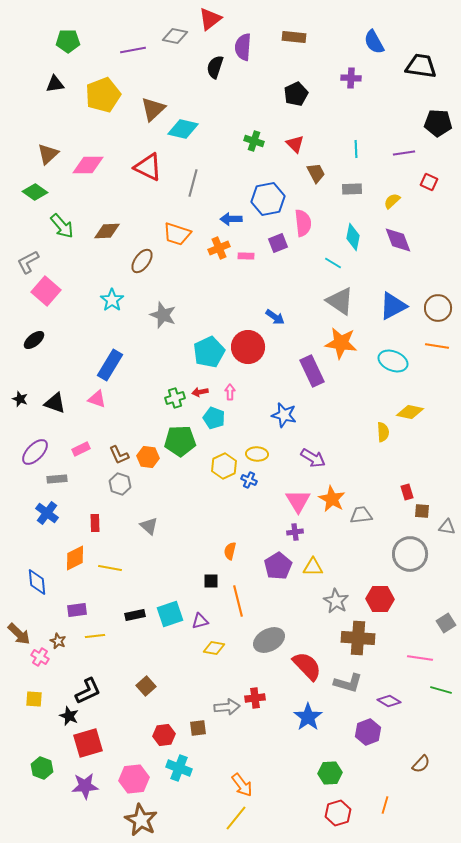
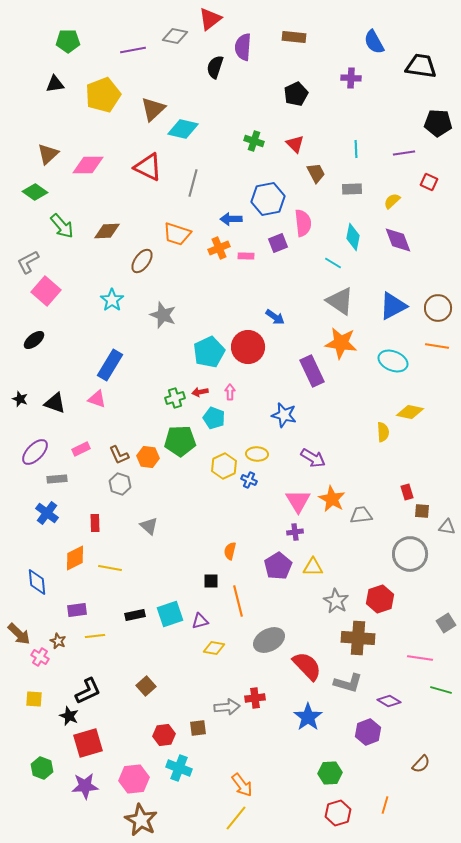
red hexagon at (380, 599): rotated 20 degrees counterclockwise
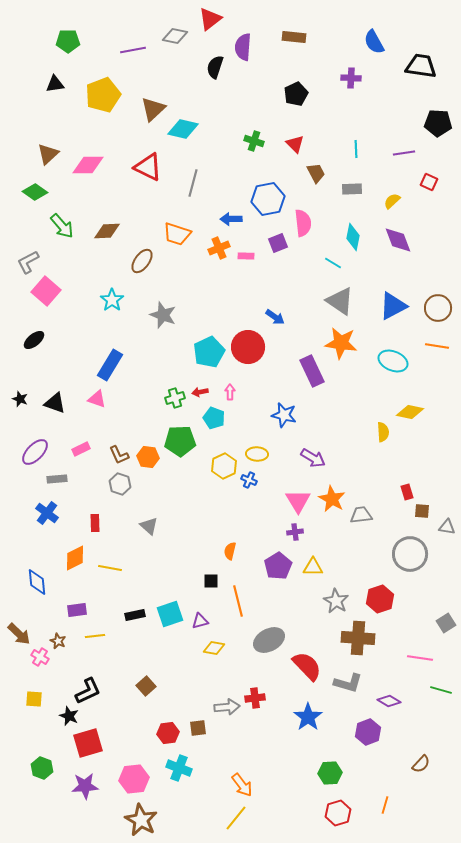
red hexagon at (164, 735): moved 4 px right, 2 px up
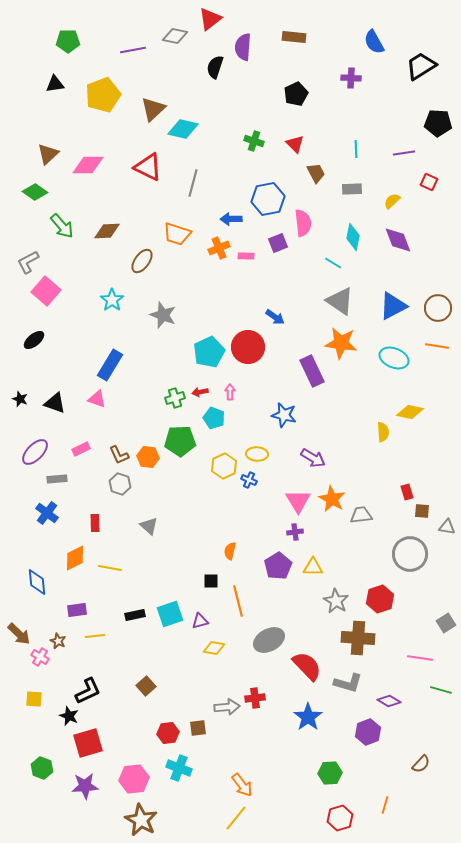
black trapezoid at (421, 66): rotated 40 degrees counterclockwise
cyan ellipse at (393, 361): moved 1 px right, 3 px up
red hexagon at (338, 813): moved 2 px right, 5 px down
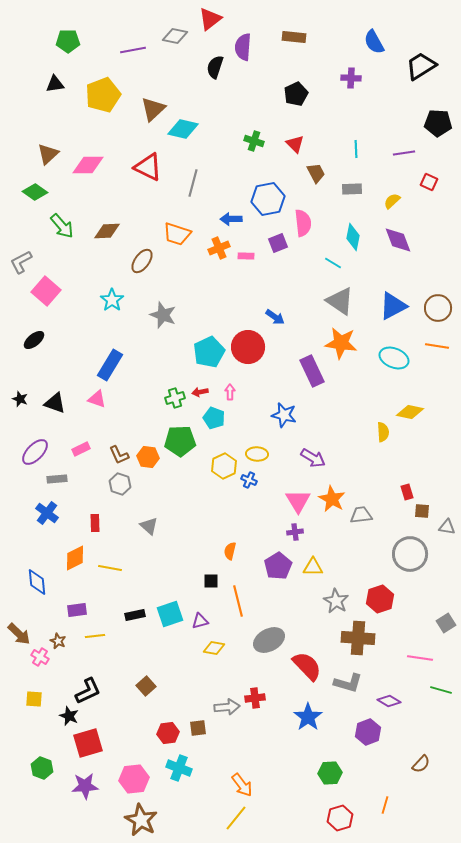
gray L-shape at (28, 262): moved 7 px left
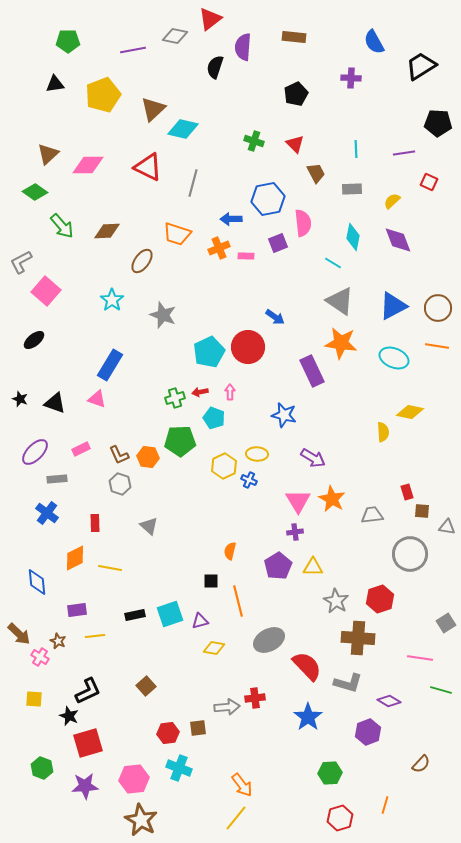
gray trapezoid at (361, 515): moved 11 px right
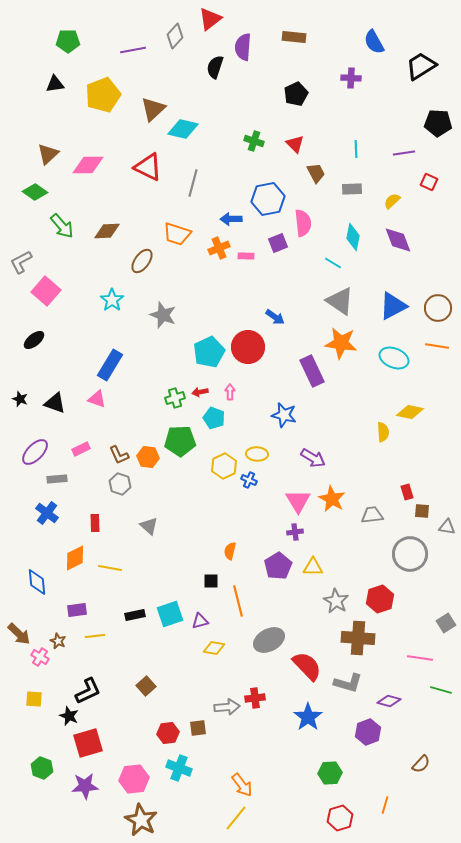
gray diamond at (175, 36): rotated 60 degrees counterclockwise
purple diamond at (389, 701): rotated 15 degrees counterclockwise
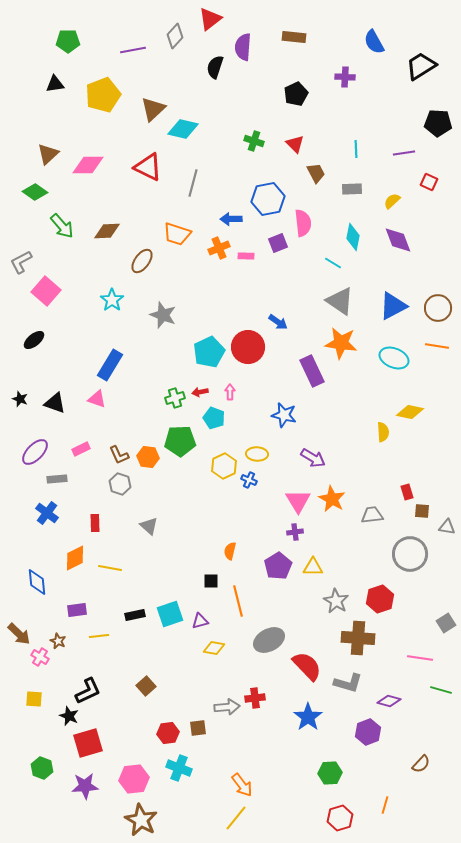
purple cross at (351, 78): moved 6 px left, 1 px up
blue arrow at (275, 317): moved 3 px right, 5 px down
yellow line at (95, 636): moved 4 px right
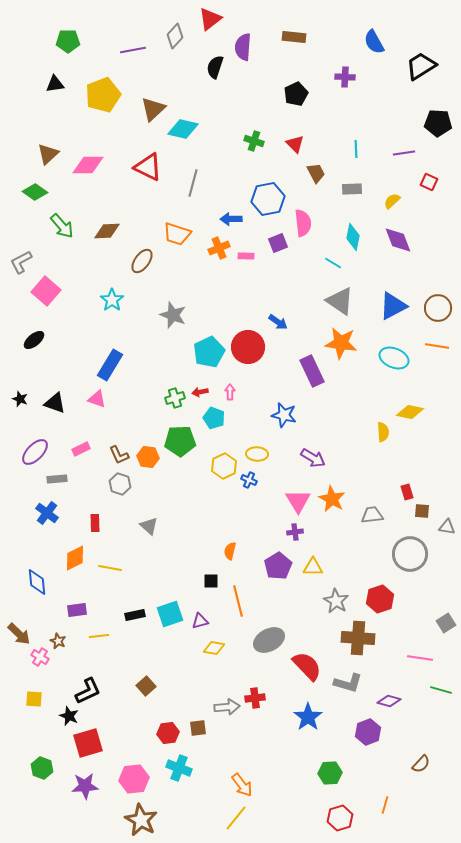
gray star at (163, 315): moved 10 px right
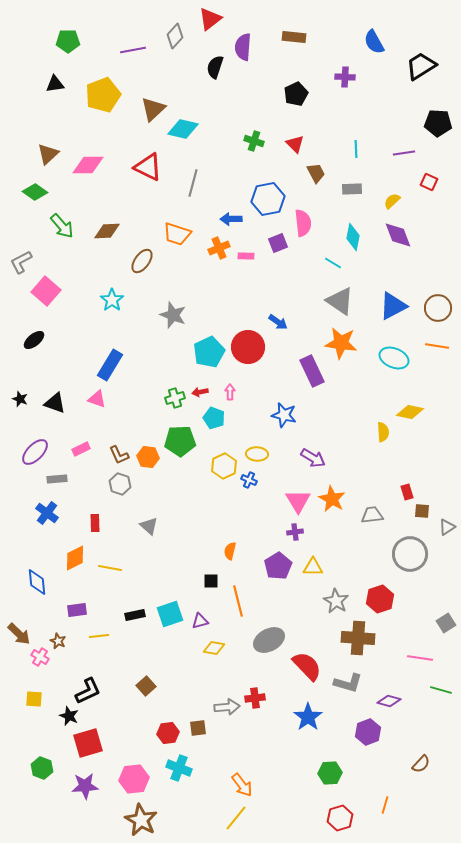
purple diamond at (398, 240): moved 5 px up
gray triangle at (447, 527): rotated 42 degrees counterclockwise
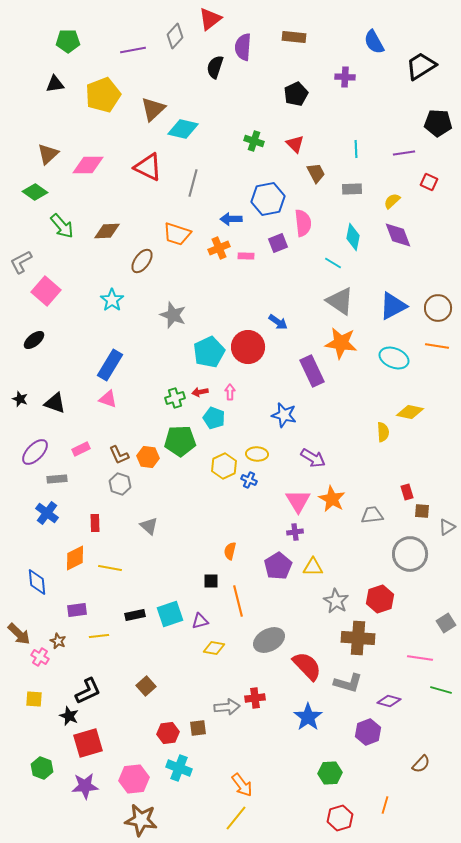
pink triangle at (97, 399): moved 11 px right
brown star at (141, 820): rotated 20 degrees counterclockwise
